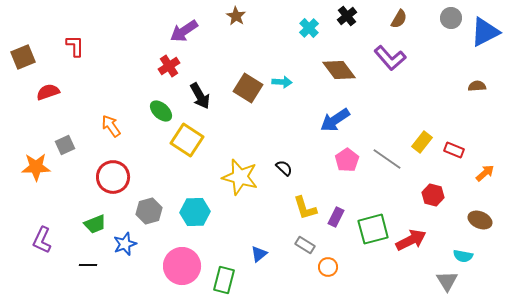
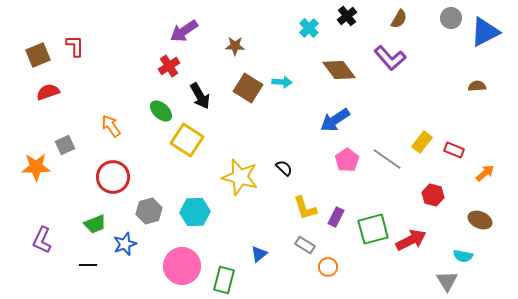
brown star at (236, 16): moved 1 px left, 30 px down; rotated 30 degrees counterclockwise
brown square at (23, 57): moved 15 px right, 2 px up
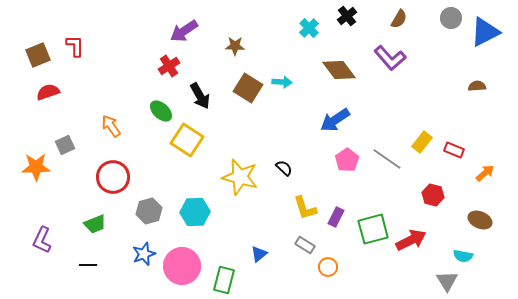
blue star at (125, 244): moved 19 px right, 10 px down
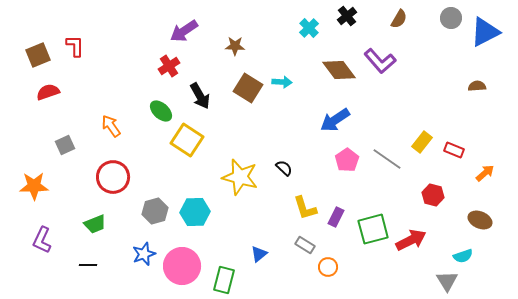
purple L-shape at (390, 58): moved 10 px left, 3 px down
orange star at (36, 167): moved 2 px left, 19 px down
gray hexagon at (149, 211): moved 6 px right
cyan semicircle at (463, 256): rotated 30 degrees counterclockwise
